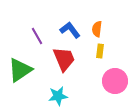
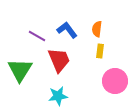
blue L-shape: moved 3 px left
purple line: rotated 30 degrees counterclockwise
red trapezoid: moved 5 px left, 1 px down
green triangle: rotated 24 degrees counterclockwise
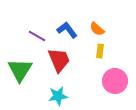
orange semicircle: rotated 56 degrees counterclockwise
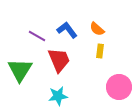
pink circle: moved 4 px right, 6 px down
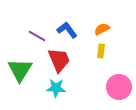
orange semicircle: moved 5 px right; rotated 112 degrees clockwise
yellow rectangle: moved 1 px right
cyan star: moved 2 px left, 8 px up; rotated 12 degrees clockwise
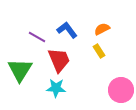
purple line: moved 1 px down
yellow rectangle: moved 2 px left; rotated 40 degrees counterclockwise
pink circle: moved 2 px right, 3 px down
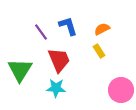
blue L-shape: moved 1 px right, 4 px up; rotated 20 degrees clockwise
purple line: moved 4 px right, 5 px up; rotated 24 degrees clockwise
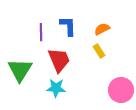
blue L-shape: rotated 15 degrees clockwise
purple line: rotated 36 degrees clockwise
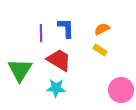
blue L-shape: moved 2 px left, 2 px down
purple line: moved 1 px down
yellow rectangle: moved 1 px right, 1 px up; rotated 24 degrees counterclockwise
red trapezoid: rotated 36 degrees counterclockwise
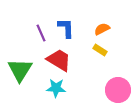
purple line: rotated 24 degrees counterclockwise
pink circle: moved 3 px left
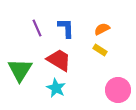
purple line: moved 4 px left, 5 px up
cyan star: rotated 24 degrees clockwise
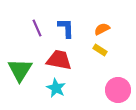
red trapezoid: rotated 20 degrees counterclockwise
